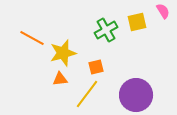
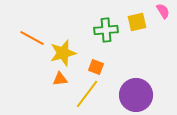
green cross: rotated 25 degrees clockwise
orange square: rotated 35 degrees clockwise
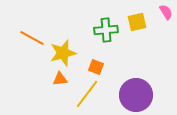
pink semicircle: moved 3 px right, 1 px down
